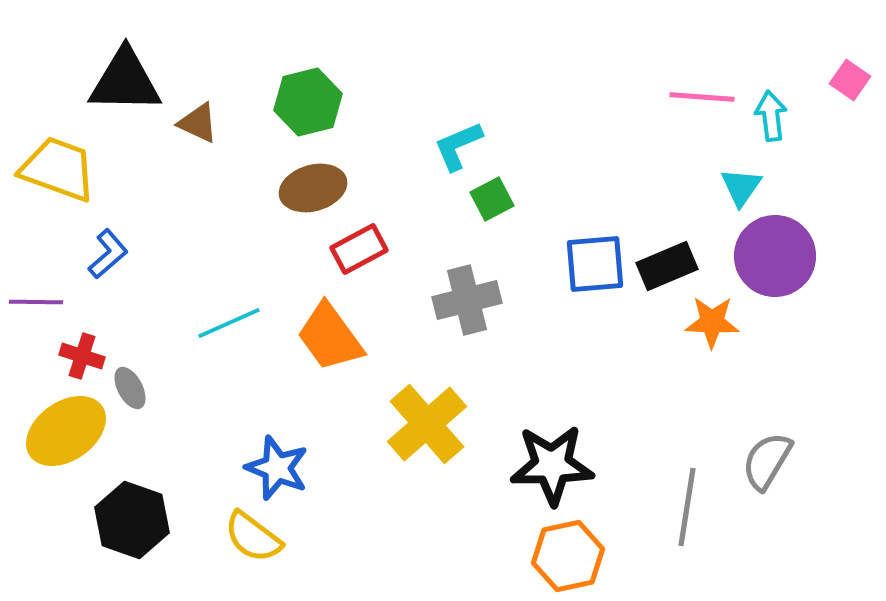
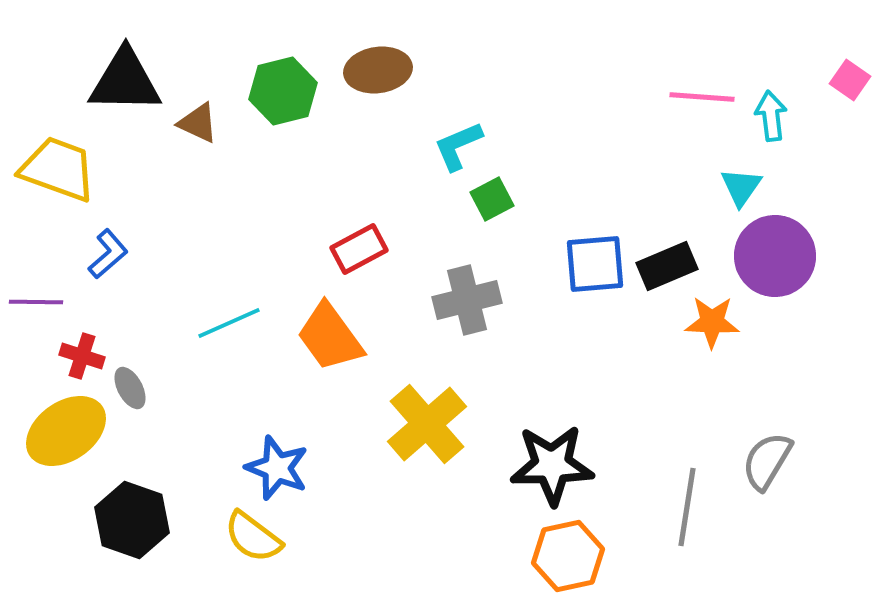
green hexagon: moved 25 px left, 11 px up
brown ellipse: moved 65 px right, 118 px up; rotated 8 degrees clockwise
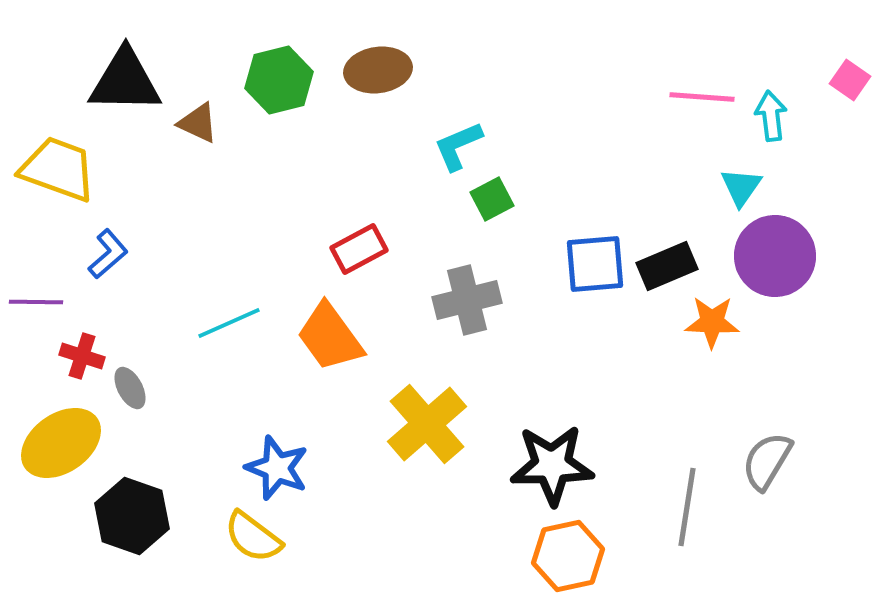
green hexagon: moved 4 px left, 11 px up
yellow ellipse: moved 5 px left, 12 px down
black hexagon: moved 4 px up
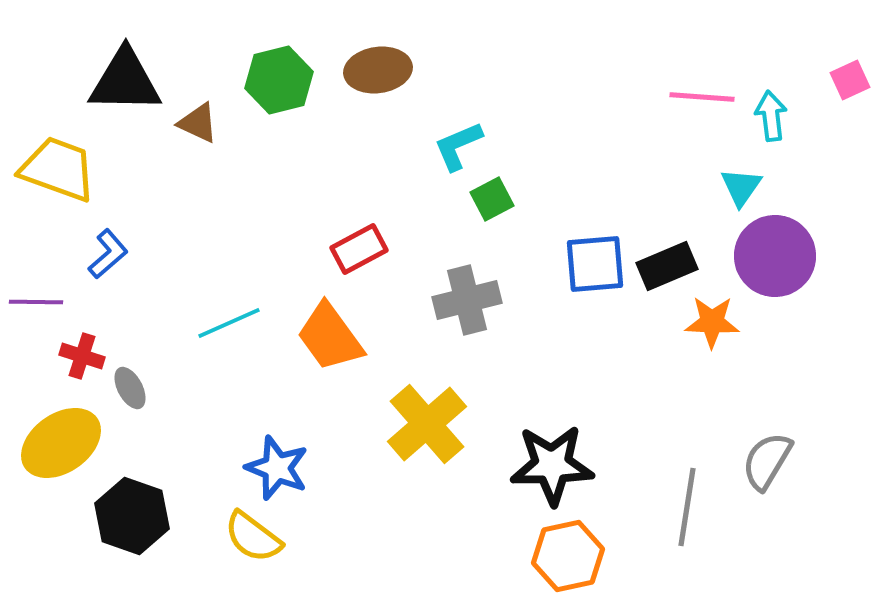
pink square: rotated 30 degrees clockwise
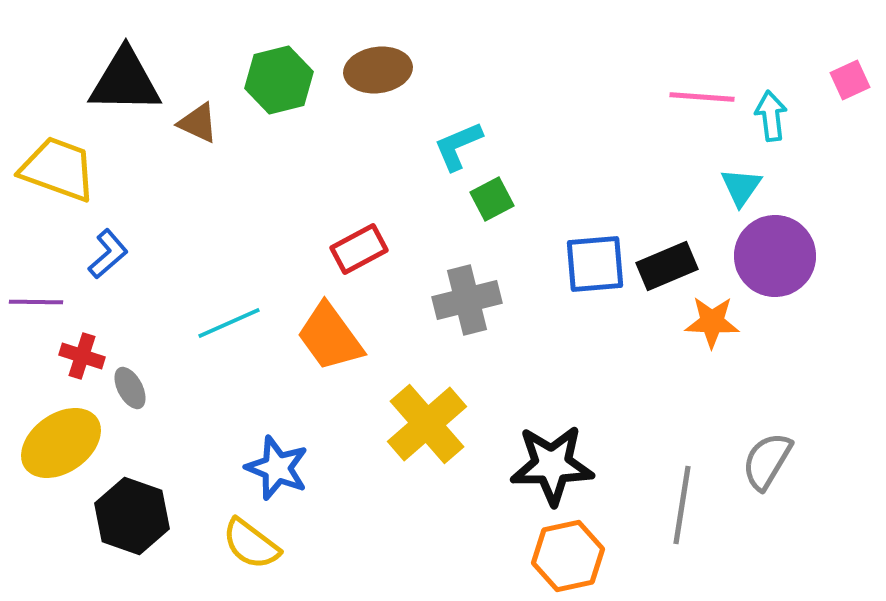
gray line: moved 5 px left, 2 px up
yellow semicircle: moved 2 px left, 7 px down
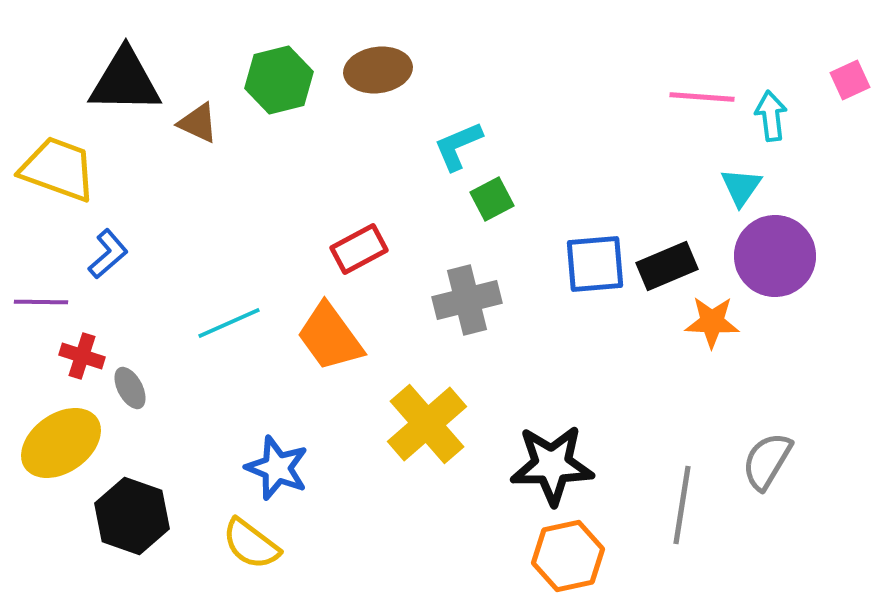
purple line: moved 5 px right
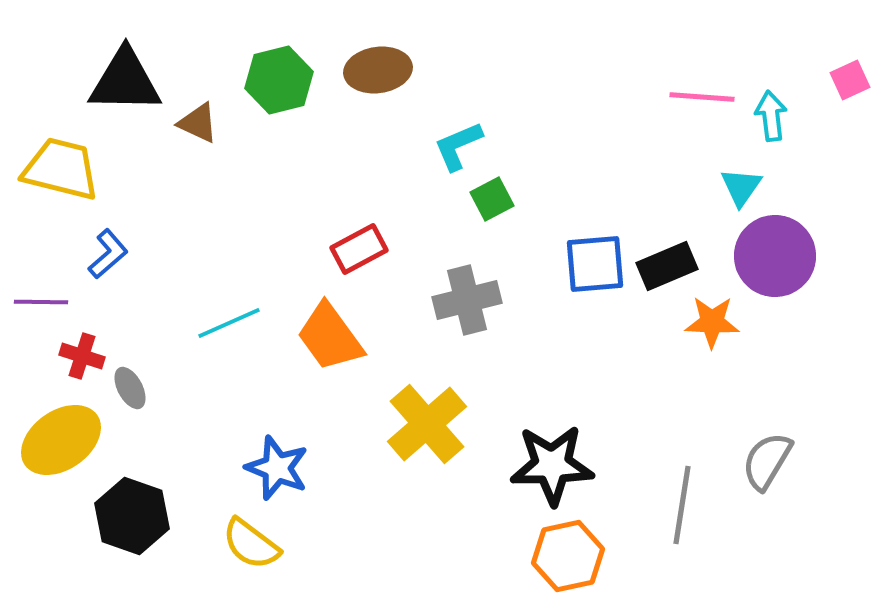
yellow trapezoid: moved 3 px right; rotated 6 degrees counterclockwise
yellow ellipse: moved 3 px up
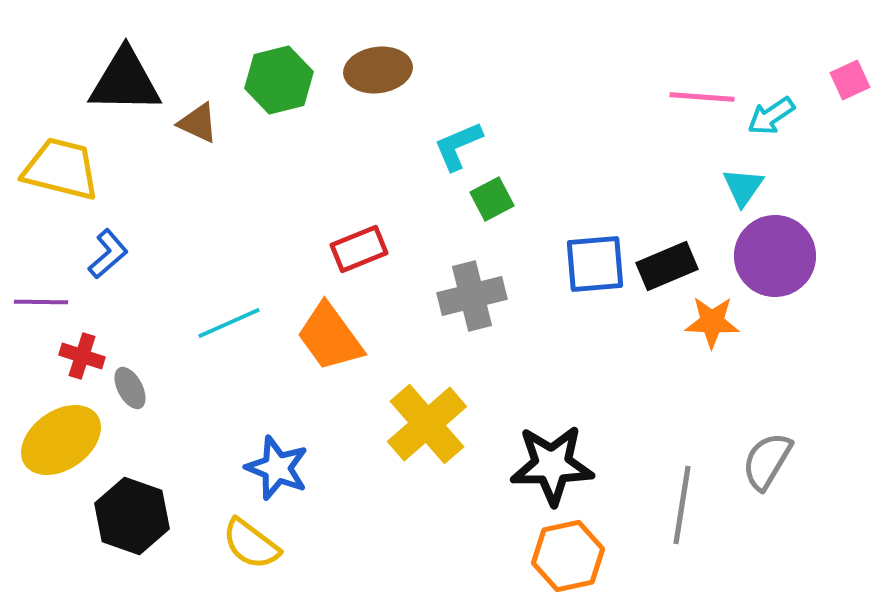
cyan arrow: rotated 117 degrees counterclockwise
cyan triangle: moved 2 px right
red rectangle: rotated 6 degrees clockwise
gray cross: moved 5 px right, 4 px up
